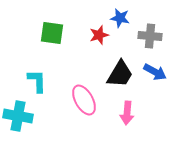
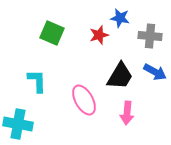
green square: rotated 15 degrees clockwise
black trapezoid: moved 2 px down
cyan cross: moved 8 px down
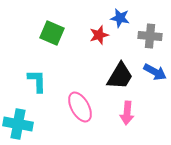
pink ellipse: moved 4 px left, 7 px down
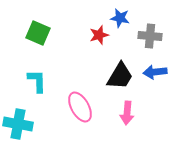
green square: moved 14 px left
blue arrow: rotated 145 degrees clockwise
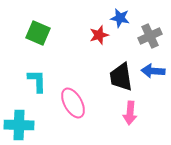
gray cross: rotated 30 degrees counterclockwise
blue arrow: moved 2 px left, 1 px up; rotated 10 degrees clockwise
black trapezoid: moved 1 px right, 1 px down; rotated 140 degrees clockwise
pink ellipse: moved 7 px left, 4 px up
pink arrow: moved 3 px right
cyan cross: moved 1 px right, 1 px down; rotated 8 degrees counterclockwise
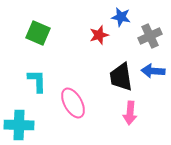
blue star: moved 1 px right, 1 px up
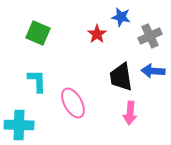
red star: moved 2 px left, 1 px up; rotated 18 degrees counterclockwise
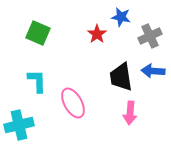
cyan cross: rotated 16 degrees counterclockwise
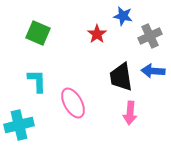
blue star: moved 2 px right, 1 px up
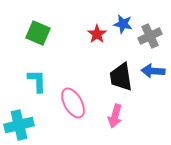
blue star: moved 8 px down
pink arrow: moved 15 px left, 3 px down; rotated 10 degrees clockwise
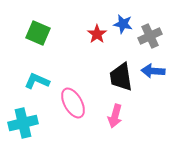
cyan L-shape: rotated 65 degrees counterclockwise
cyan cross: moved 4 px right, 2 px up
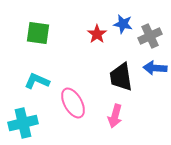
green square: rotated 15 degrees counterclockwise
blue arrow: moved 2 px right, 3 px up
